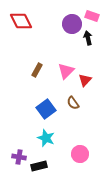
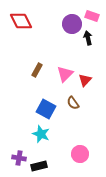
pink triangle: moved 1 px left, 3 px down
blue square: rotated 24 degrees counterclockwise
cyan star: moved 5 px left, 4 px up
purple cross: moved 1 px down
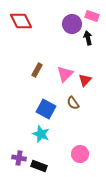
black rectangle: rotated 35 degrees clockwise
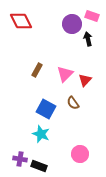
black arrow: moved 1 px down
purple cross: moved 1 px right, 1 px down
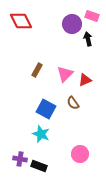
red triangle: rotated 24 degrees clockwise
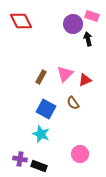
purple circle: moved 1 px right
brown rectangle: moved 4 px right, 7 px down
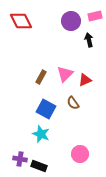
pink rectangle: moved 3 px right; rotated 32 degrees counterclockwise
purple circle: moved 2 px left, 3 px up
black arrow: moved 1 px right, 1 px down
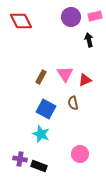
purple circle: moved 4 px up
pink triangle: rotated 18 degrees counterclockwise
brown semicircle: rotated 24 degrees clockwise
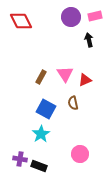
cyan star: rotated 18 degrees clockwise
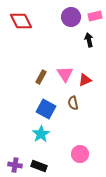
purple cross: moved 5 px left, 6 px down
